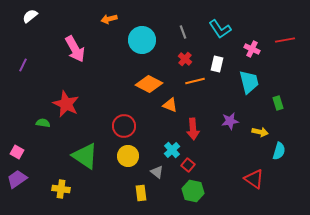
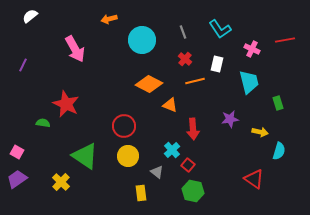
purple star: moved 2 px up
yellow cross: moved 7 px up; rotated 36 degrees clockwise
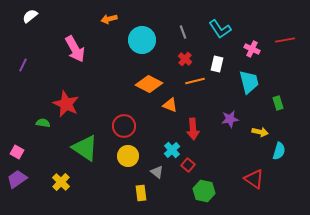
green triangle: moved 8 px up
green hexagon: moved 11 px right
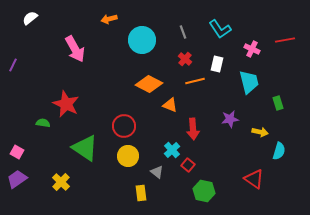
white semicircle: moved 2 px down
purple line: moved 10 px left
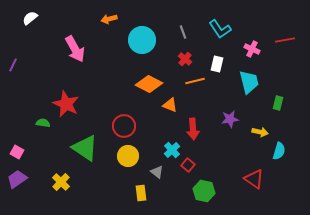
green rectangle: rotated 32 degrees clockwise
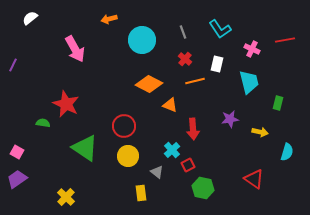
cyan semicircle: moved 8 px right, 1 px down
red square: rotated 24 degrees clockwise
yellow cross: moved 5 px right, 15 px down
green hexagon: moved 1 px left, 3 px up
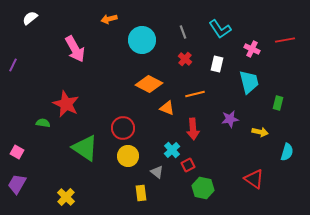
orange line: moved 13 px down
orange triangle: moved 3 px left, 3 px down
red circle: moved 1 px left, 2 px down
purple trapezoid: moved 5 px down; rotated 25 degrees counterclockwise
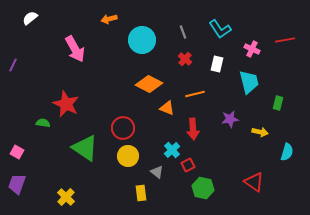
red triangle: moved 3 px down
purple trapezoid: rotated 10 degrees counterclockwise
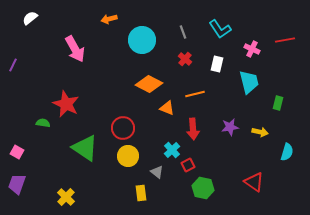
purple star: moved 8 px down
